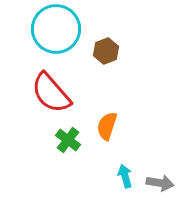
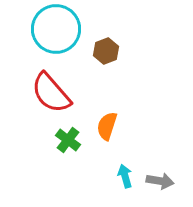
gray arrow: moved 2 px up
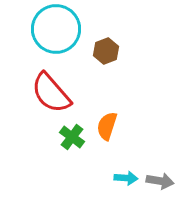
green cross: moved 4 px right, 3 px up
cyan arrow: moved 1 px right, 2 px down; rotated 110 degrees clockwise
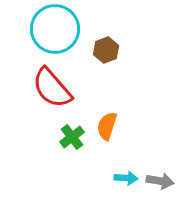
cyan circle: moved 1 px left
brown hexagon: moved 1 px up
red semicircle: moved 1 px right, 5 px up
green cross: rotated 15 degrees clockwise
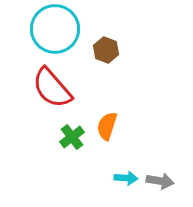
brown hexagon: rotated 20 degrees counterclockwise
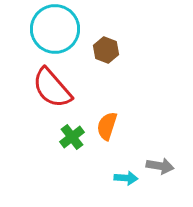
gray arrow: moved 15 px up
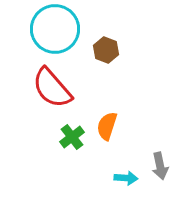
gray arrow: rotated 68 degrees clockwise
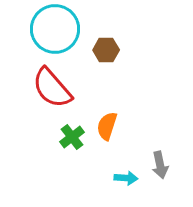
brown hexagon: rotated 20 degrees counterclockwise
gray arrow: moved 1 px up
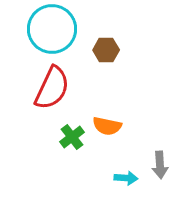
cyan circle: moved 3 px left
red semicircle: rotated 114 degrees counterclockwise
orange semicircle: rotated 96 degrees counterclockwise
gray arrow: rotated 8 degrees clockwise
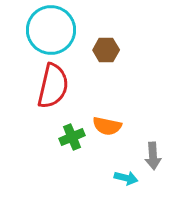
cyan circle: moved 1 px left, 1 px down
red semicircle: moved 1 px right, 2 px up; rotated 12 degrees counterclockwise
green cross: rotated 15 degrees clockwise
gray arrow: moved 7 px left, 9 px up
cyan arrow: rotated 10 degrees clockwise
